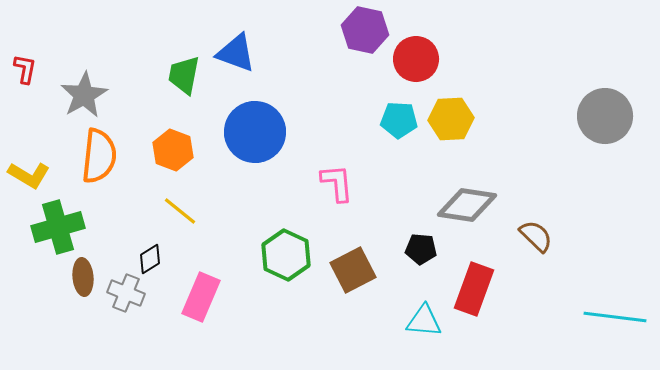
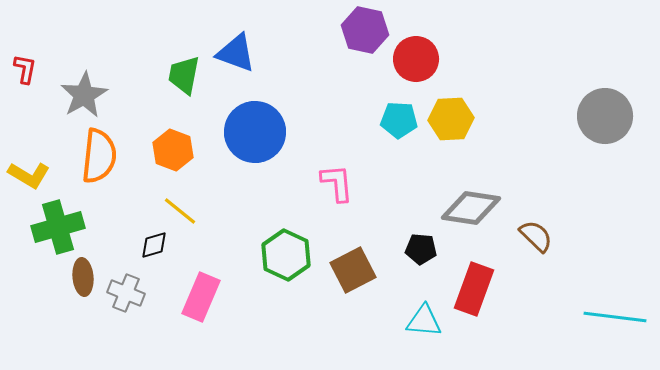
gray diamond: moved 4 px right, 3 px down
black diamond: moved 4 px right, 14 px up; rotated 16 degrees clockwise
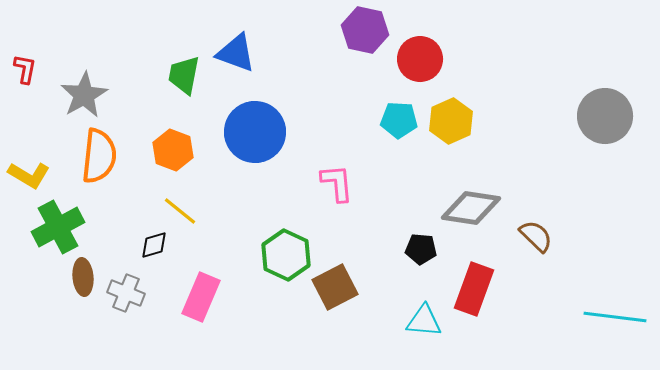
red circle: moved 4 px right
yellow hexagon: moved 2 px down; rotated 21 degrees counterclockwise
green cross: rotated 12 degrees counterclockwise
brown square: moved 18 px left, 17 px down
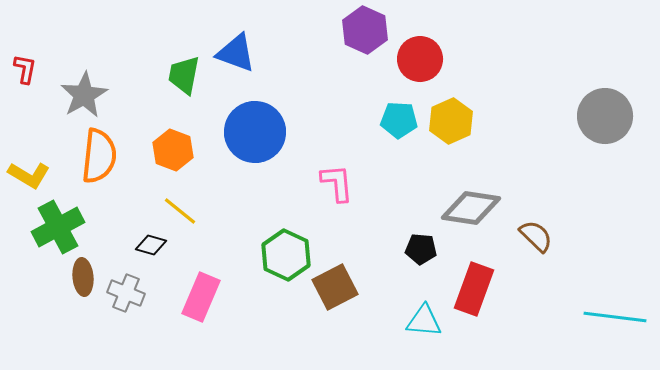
purple hexagon: rotated 12 degrees clockwise
black diamond: moved 3 px left; rotated 32 degrees clockwise
